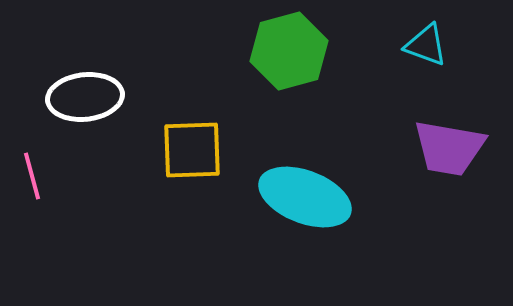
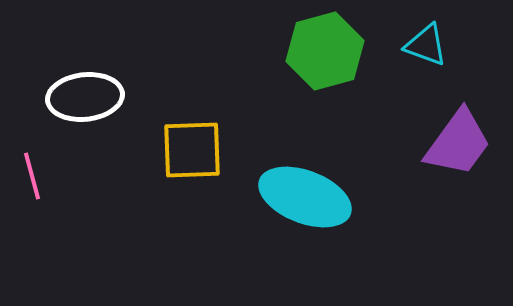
green hexagon: moved 36 px right
purple trapezoid: moved 9 px right, 5 px up; rotated 64 degrees counterclockwise
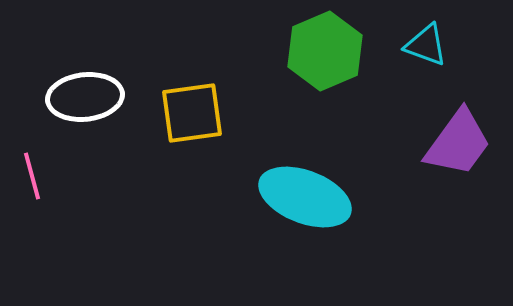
green hexagon: rotated 8 degrees counterclockwise
yellow square: moved 37 px up; rotated 6 degrees counterclockwise
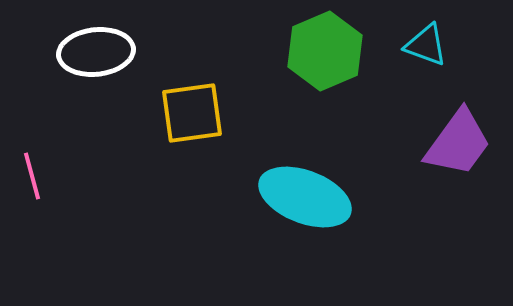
white ellipse: moved 11 px right, 45 px up
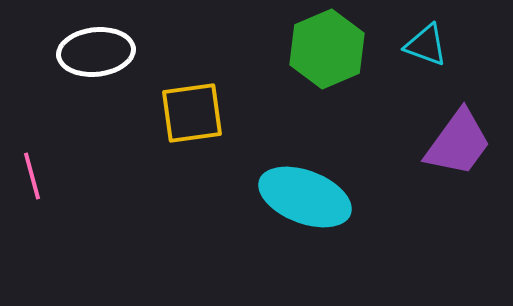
green hexagon: moved 2 px right, 2 px up
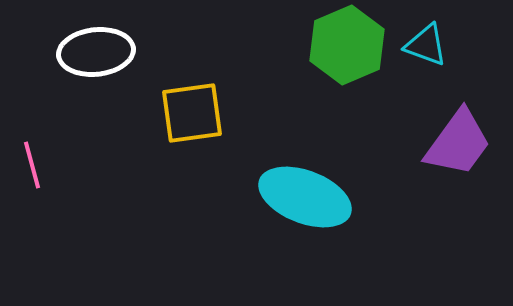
green hexagon: moved 20 px right, 4 px up
pink line: moved 11 px up
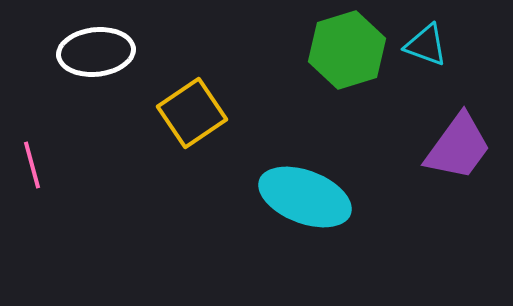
green hexagon: moved 5 px down; rotated 6 degrees clockwise
yellow square: rotated 26 degrees counterclockwise
purple trapezoid: moved 4 px down
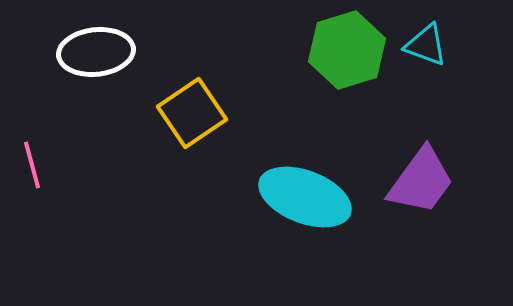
purple trapezoid: moved 37 px left, 34 px down
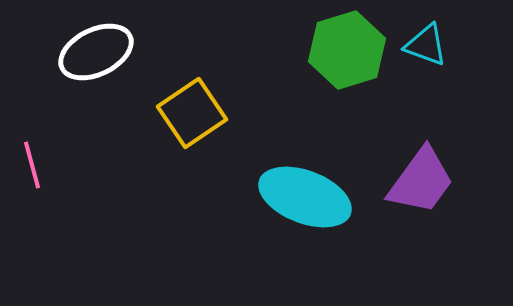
white ellipse: rotated 20 degrees counterclockwise
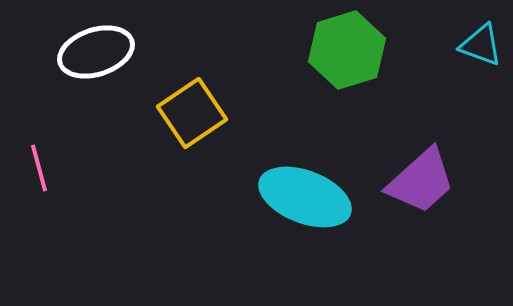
cyan triangle: moved 55 px right
white ellipse: rotated 8 degrees clockwise
pink line: moved 7 px right, 3 px down
purple trapezoid: rotated 12 degrees clockwise
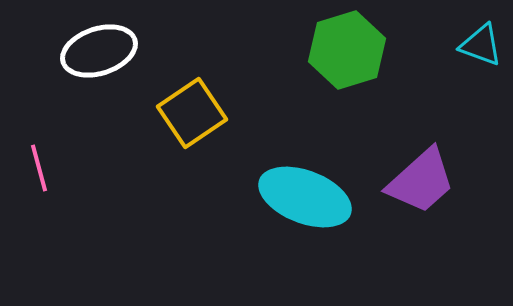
white ellipse: moved 3 px right, 1 px up
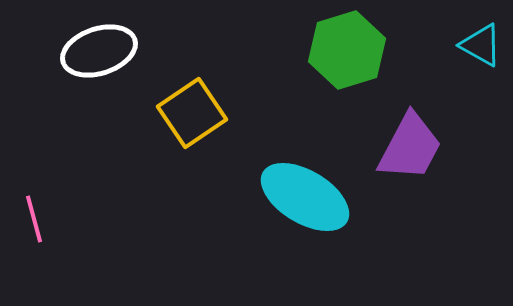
cyan triangle: rotated 9 degrees clockwise
pink line: moved 5 px left, 51 px down
purple trapezoid: moved 11 px left, 34 px up; rotated 20 degrees counterclockwise
cyan ellipse: rotated 10 degrees clockwise
